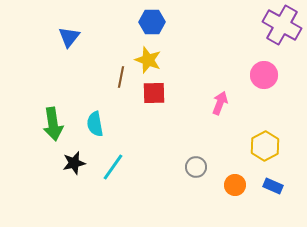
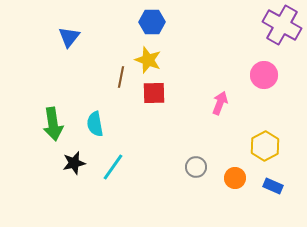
orange circle: moved 7 px up
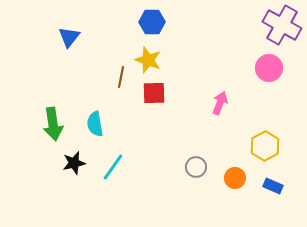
pink circle: moved 5 px right, 7 px up
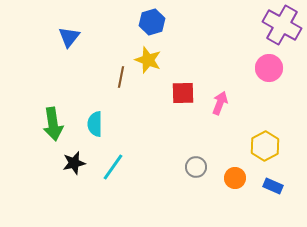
blue hexagon: rotated 15 degrees counterclockwise
red square: moved 29 px right
cyan semicircle: rotated 10 degrees clockwise
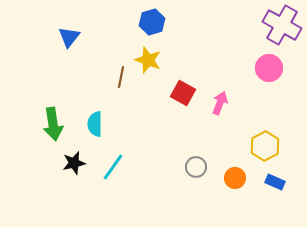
red square: rotated 30 degrees clockwise
blue rectangle: moved 2 px right, 4 px up
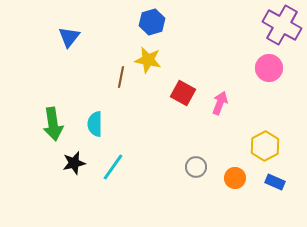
yellow star: rotated 8 degrees counterclockwise
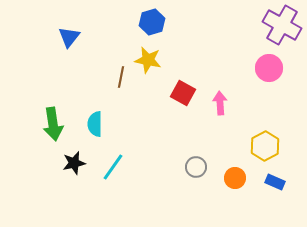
pink arrow: rotated 25 degrees counterclockwise
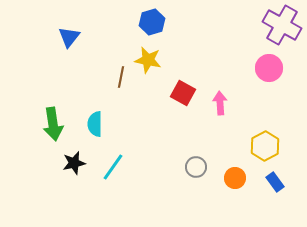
blue rectangle: rotated 30 degrees clockwise
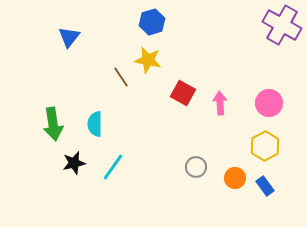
pink circle: moved 35 px down
brown line: rotated 45 degrees counterclockwise
blue rectangle: moved 10 px left, 4 px down
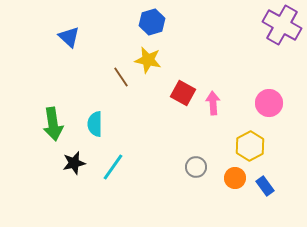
blue triangle: rotated 25 degrees counterclockwise
pink arrow: moved 7 px left
yellow hexagon: moved 15 px left
